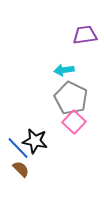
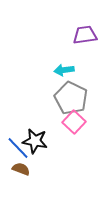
brown semicircle: rotated 24 degrees counterclockwise
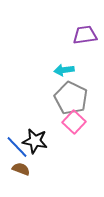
blue line: moved 1 px left, 1 px up
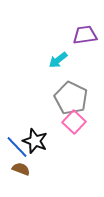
cyan arrow: moved 6 px left, 10 px up; rotated 30 degrees counterclockwise
black star: rotated 10 degrees clockwise
